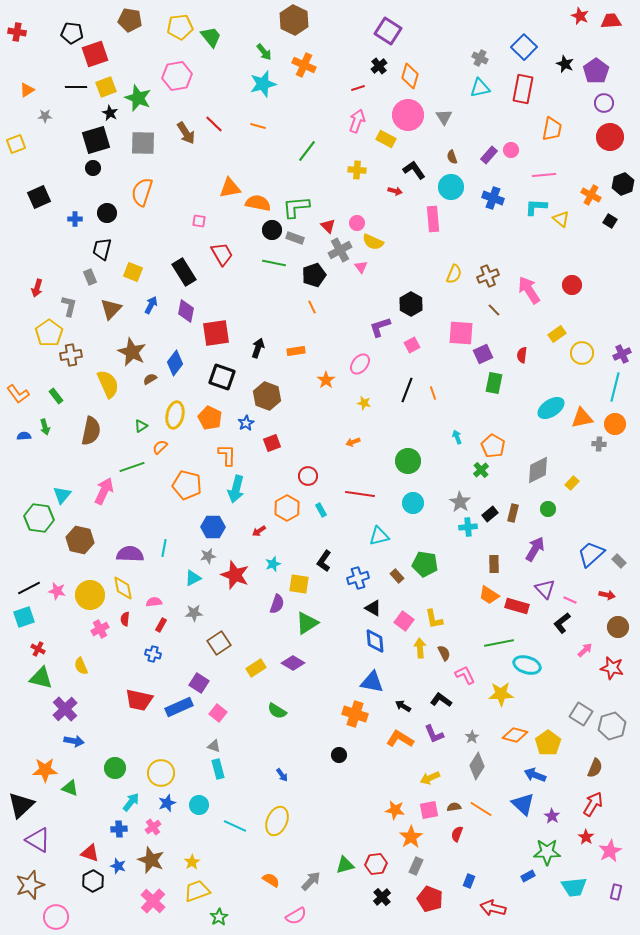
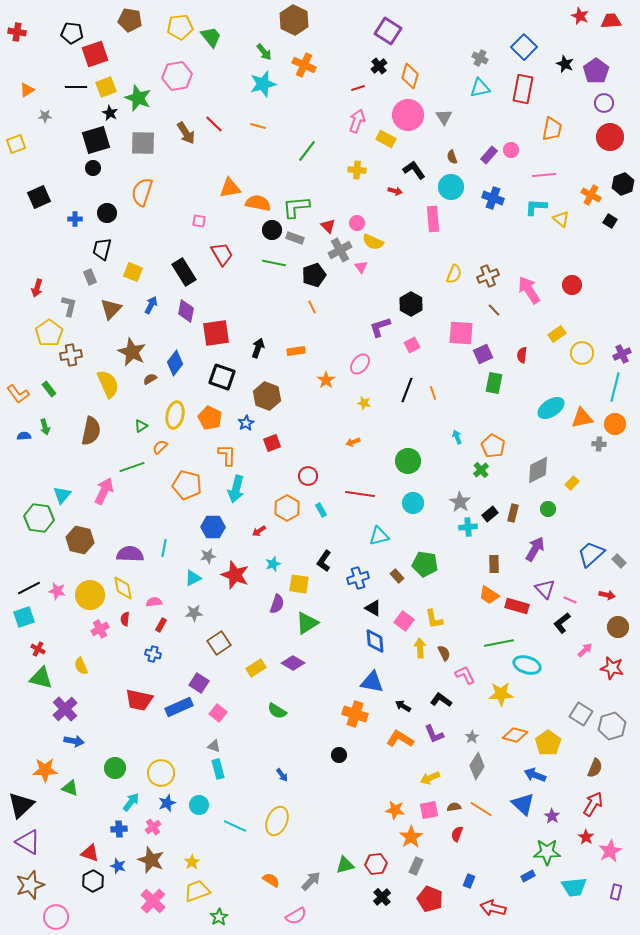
green rectangle at (56, 396): moved 7 px left, 7 px up
purple triangle at (38, 840): moved 10 px left, 2 px down
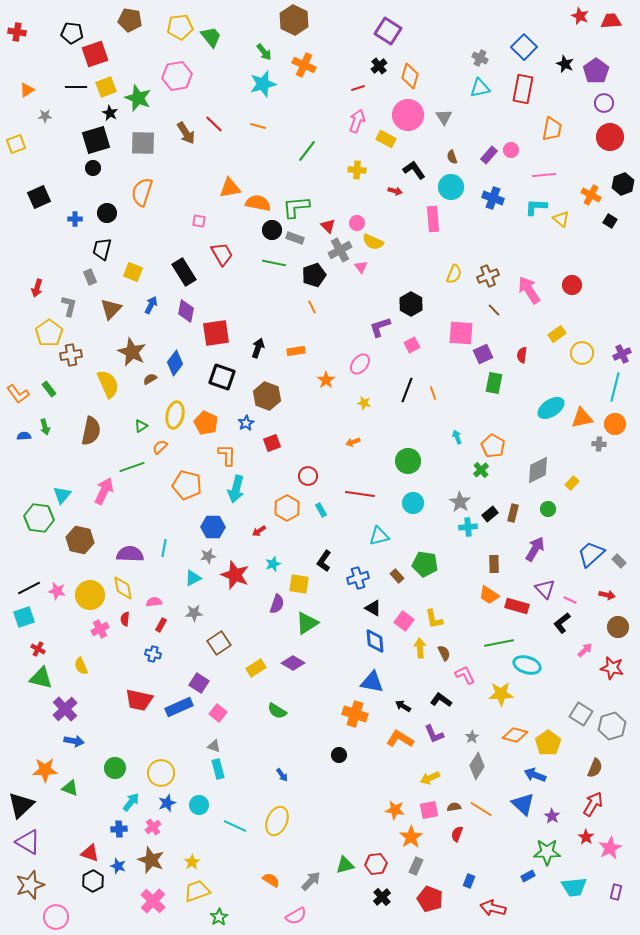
orange pentagon at (210, 418): moved 4 px left, 5 px down
pink star at (610, 851): moved 3 px up
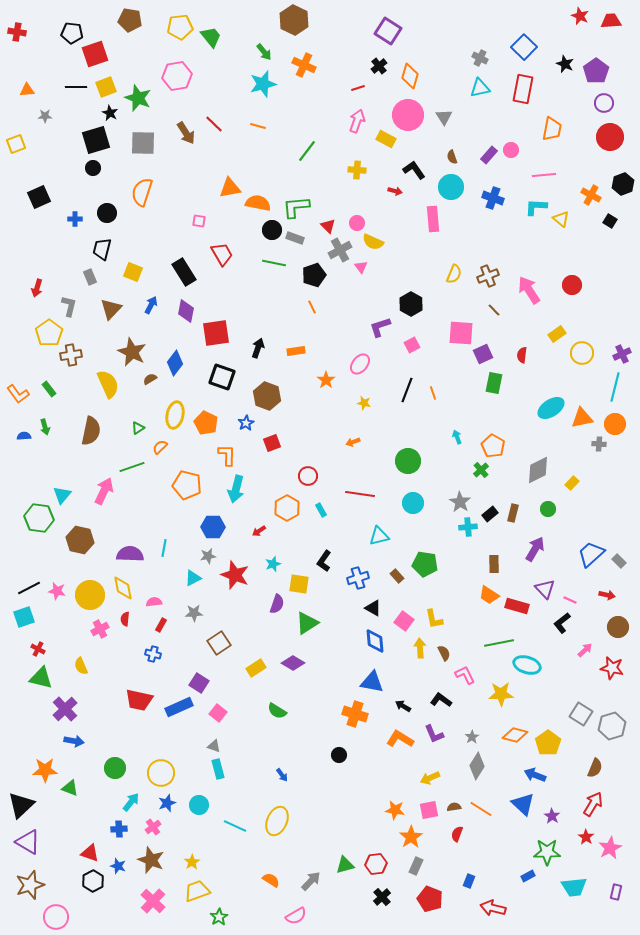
orange triangle at (27, 90): rotated 28 degrees clockwise
green triangle at (141, 426): moved 3 px left, 2 px down
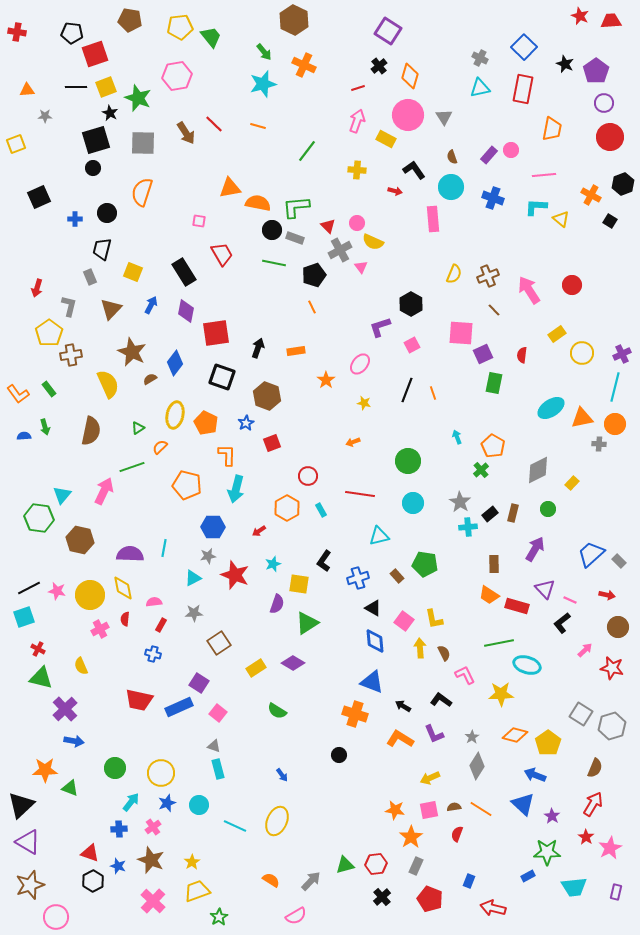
blue triangle at (372, 682): rotated 10 degrees clockwise
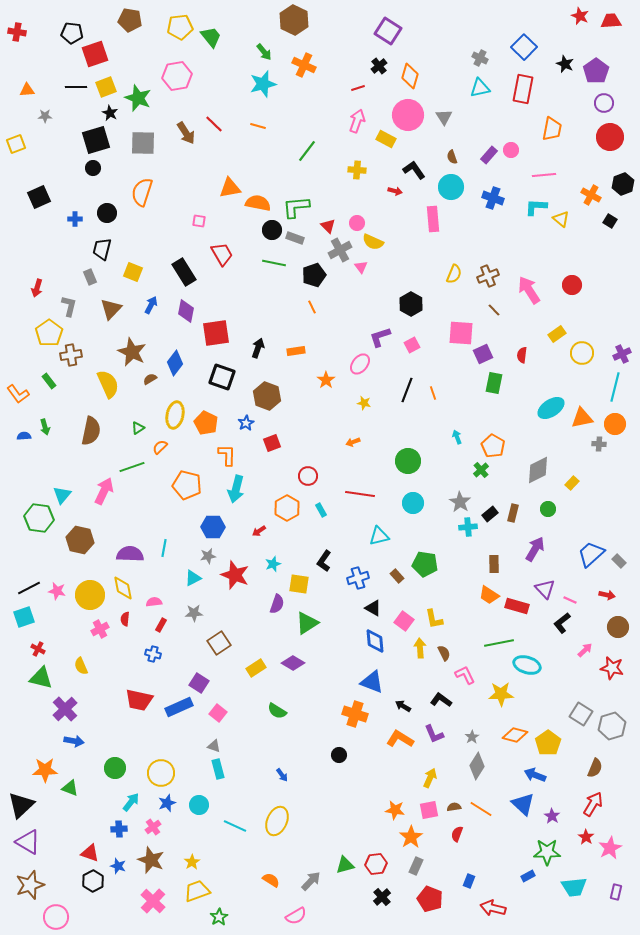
purple L-shape at (380, 327): moved 10 px down
green rectangle at (49, 389): moved 8 px up
yellow arrow at (430, 778): rotated 138 degrees clockwise
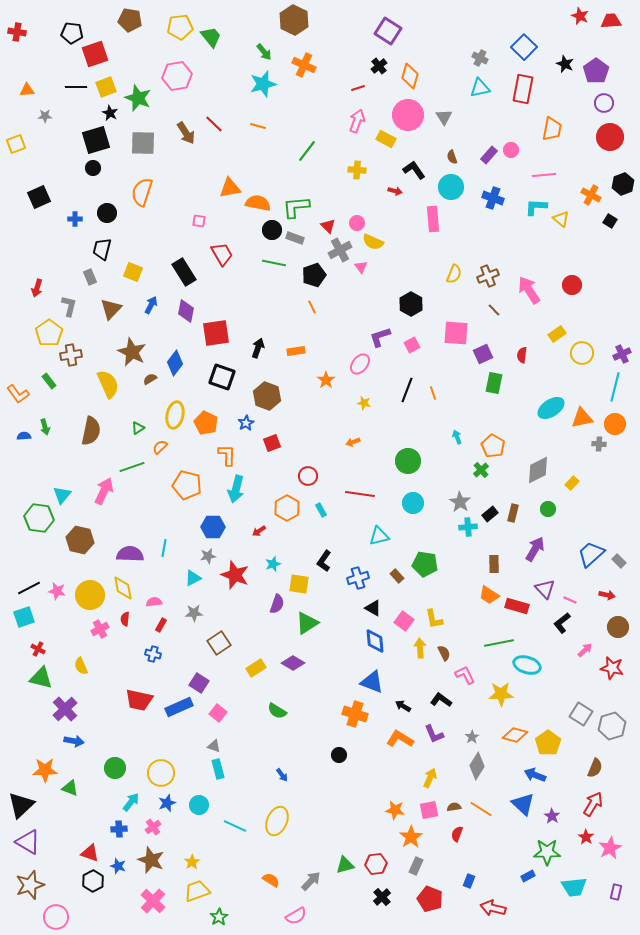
pink square at (461, 333): moved 5 px left
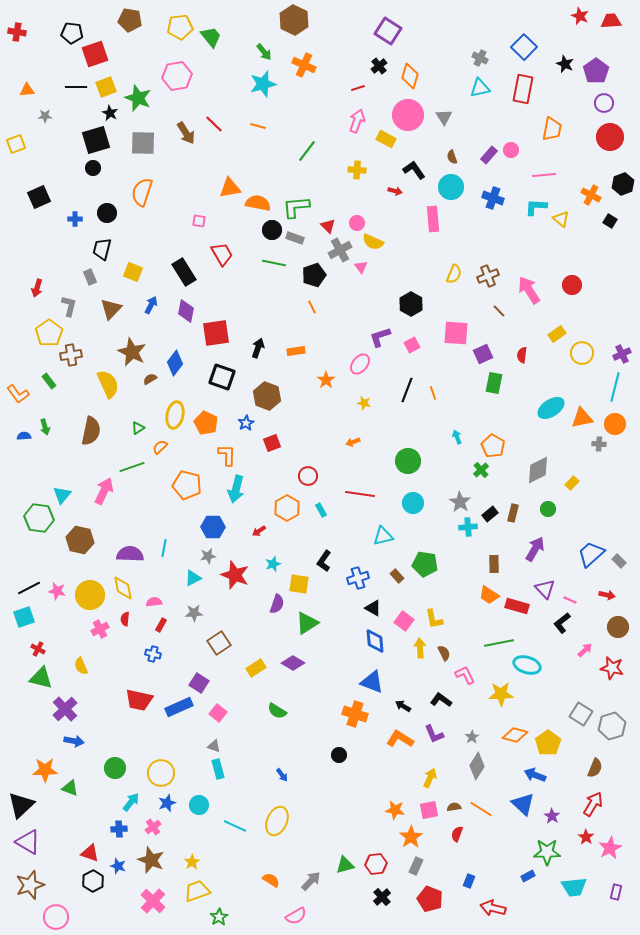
brown line at (494, 310): moved 5 px right, 1 px down
cyan triangle at (379, 536): moved 4 px right
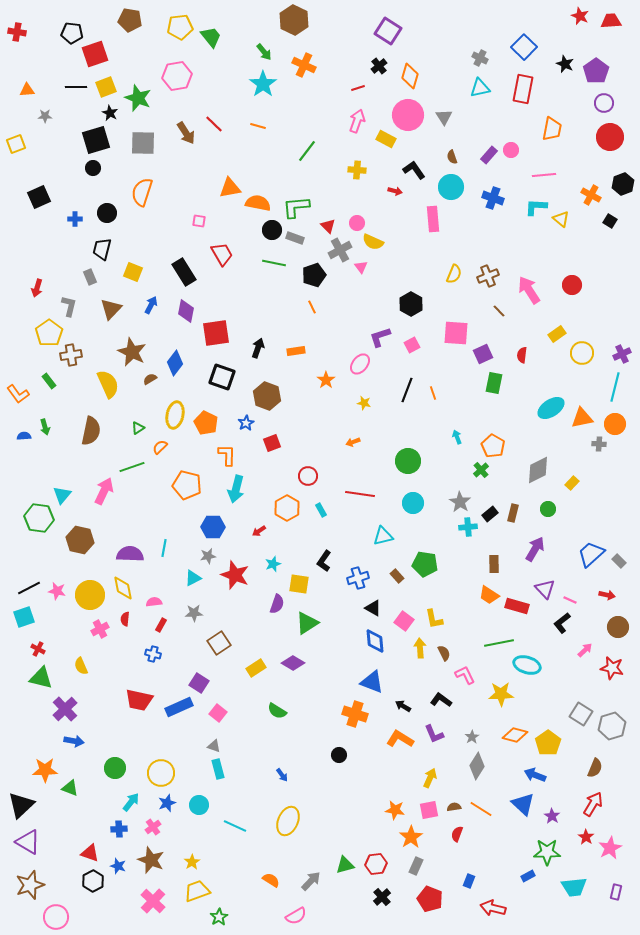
cyan star at (263, 84): rotated 20 degrees counterclockwise
yellow ellipse at (277, 821): moved 11 px right
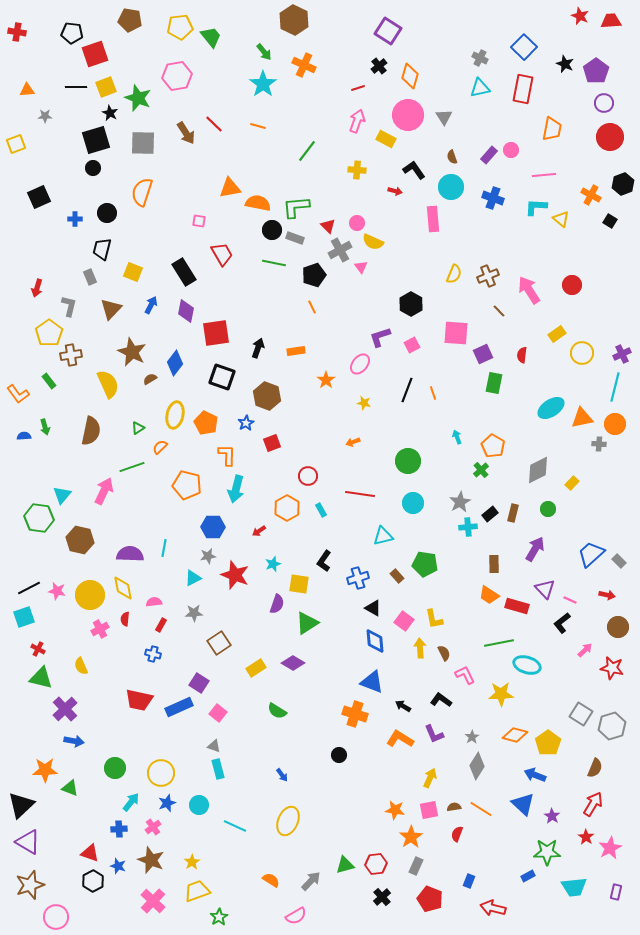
gray star at (460, 502): rotated 10 degrees clockwise
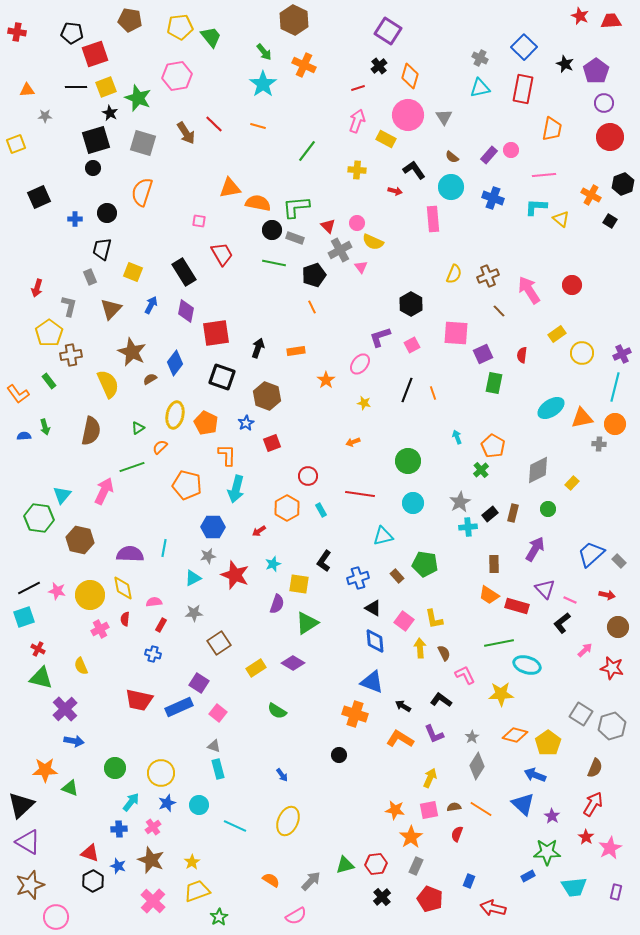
gray square at (143, 143): rotated 16 degrees clockwise
brown semicircle at (452, 157): rotated 32 degrees counterclockwise
